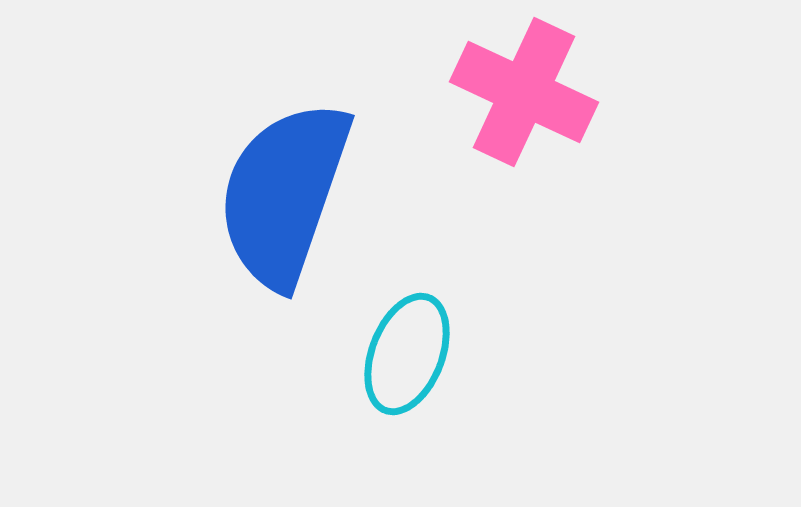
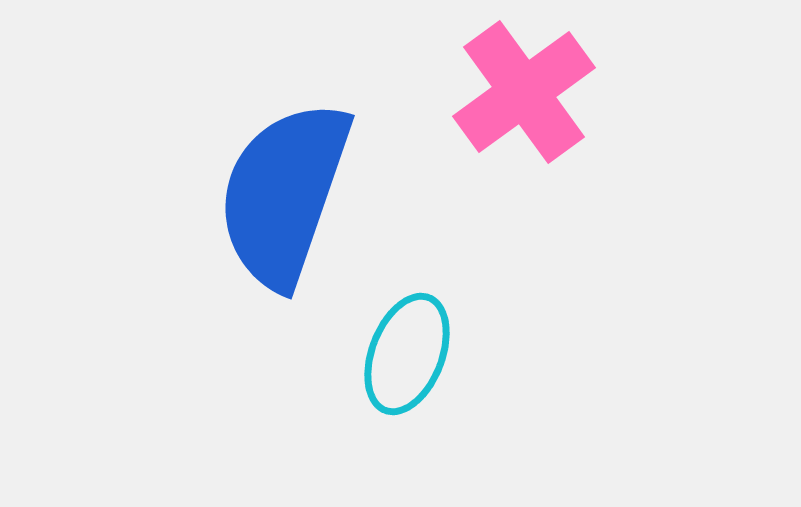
pink cross: rotated 29 degrees clockwise
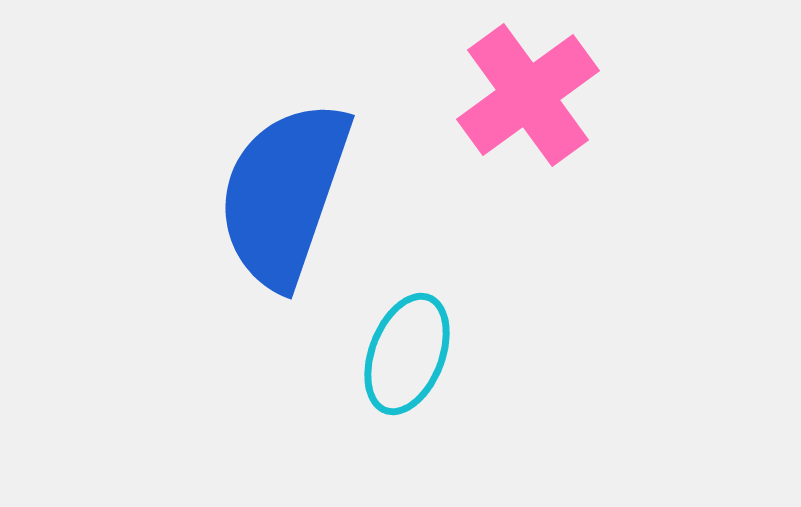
pink cross: moved 4 px right, 3 px down
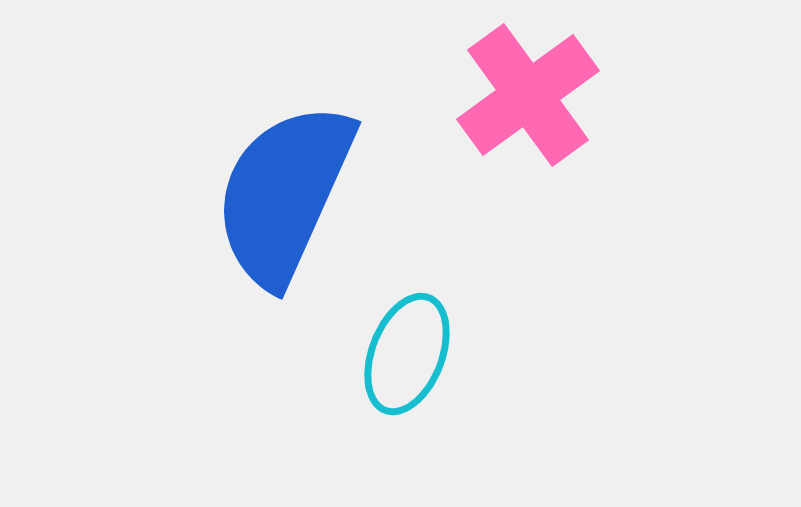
blue semicircle: rotated 5 degrees clockwise
